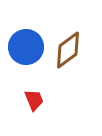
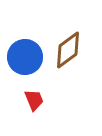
blue circle: moved 1 px left, 10 px down
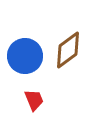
blue circle: moved 1 px up
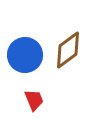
blue circle: moved 1 px up
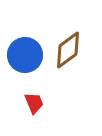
red trapezoid: moved 3 px down
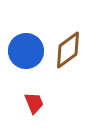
blue circle: moved 1 px right, 4 px up
